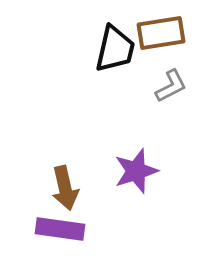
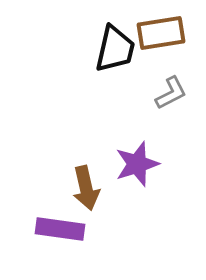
gray L-shape: moved 7 px down
purple star: moved 1 px right, 7 px up
brown arrow: moved 21 px right
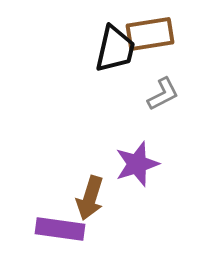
brown rectangle: moved 11 px left, 1 px down
gray L-shape: moved 8 px left, 1 px down
brown arrow: moved 4 px right, 10 px down; rotated 30 degrees clockwise
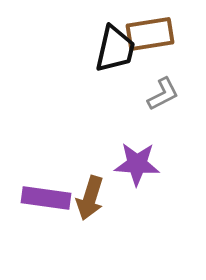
purple star: rotated 21 degrees clockwise
purple rectangle: moved 14 px left, 31 px up
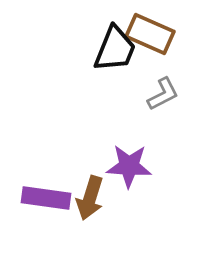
brown rectangle: rotated 33 degrees clockwise
black trapezoid: rotated 9 degrees clockwise
purple star: moved 8 px left, 2 px down
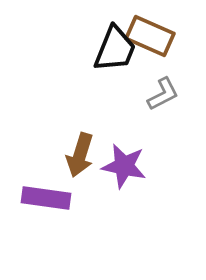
brown rectangle: moved 2 px down
purple star: moved 5 px left; rotated 9 degrees clockwise
brown arrow: moved 10 px left, 43 px up
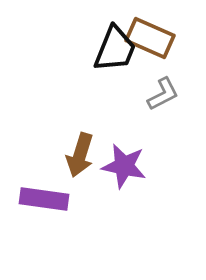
brown rectangle: moved 2 px down
purple rectangle: moved 2 px left, 1 px down
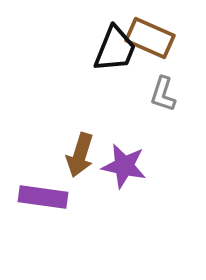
gray L-shape: rotated 135 degrees clockwise
purple rectangle: moved 1 px left, 2 px up
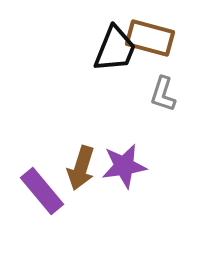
brown rectangle: rotated 9 degrees counterclockwise
brown arrow: moved 1 px right, 13 px down
purple star: rotated 21 degrees counterclockwise
purple rectangle: moved 1 px left, 6 px up; rotated 42 degrees clockwise
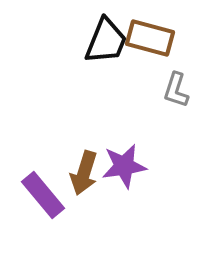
black trapezoid: moved 9 px left, 8 px up
gray L-shape: moved 13 px right, 4 px up
brown arrow: moved 3 px right, 5 px down
purple rectangle: moved 1 px right, 4 px down
